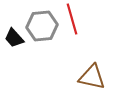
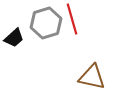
gray hexagon: moved 4 px right, 3 px up; rotated 12 degrees counterclockwise
black trapezoid: rotated 90 degrees counterclockwise
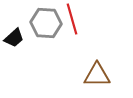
gray hexagon: rotated 20 degrees clockwise
brown triangle: moved 5 px right, 2 px up; rotated 12 degrees counterclockwise
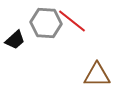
red line: moved 2 px down; rotated 36 degrees counterclockwise
black trapezoid: moved 1 px right, 2 px down
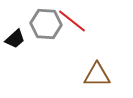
gray hexagon: moved 1 px down
black trapezoid: moved 1 px up
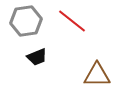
gray hexagon: moved 20 px left, 3 px up; rotated 12 degrees counterclockwise
black trapezoid: moved 22 px right, 18 px down; rotated 20 degrees clockwise
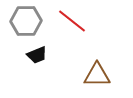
gray hexagon: rotated 8 degrees clockwise
black trapezoid: moved 2 px up
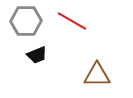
red line: rotated 8 degrees counterclockwise
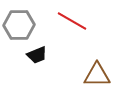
gray hexagon: moved 7 px left, 4 px down
